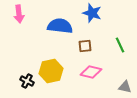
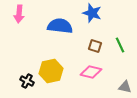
pink arrow: rotated 12 degrees clockwise
brown square: moved 10 px right; rotated 24 degrees clockwise
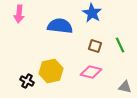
blue star: rotated 12 degrees clockwise
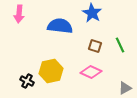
pink diamond: rotated 10 degrees clockwise
gray triangle: moved 1 px down; rotated 40 degrees counterclockwise
